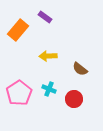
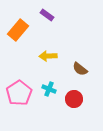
purple rectangle: moved 2 px right, 2 px up
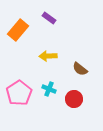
purple rectangle: moved 2 px right, 3 px down
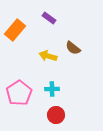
orange rectangle: moved 3 px left
yellow arrow: rotated 18 degrees clockwise
brown semicircle: moved 7 px left, 21 px up
cyan cross: moved 3 px right; rotated 24 degrees counterclockwise
red circle: moved 18 px left, 16 px down
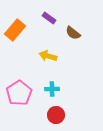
brown semicircle: moved 15 px up
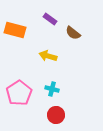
purple rectangle: moved 1 px right, 1 px down
orange rectangle: rotated 65 degrees clockwise
cyan cross: rotated 16 degrees clockwise
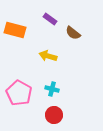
pink pentagon: rotated 10 degrees counterclockwise
red circle: moved 2 px left
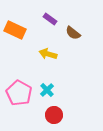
orange rectangle: rotated 10 degrees clockwise
yellow arrow: moved 2 px up
cyan cross: moved 5 px left, 1 px down; rotated 32 degrees clockwise
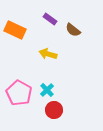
brown semicircle: moved 3 px up
red circle: moved 5 px up
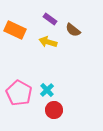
yellow arrow: moved 12 px up
